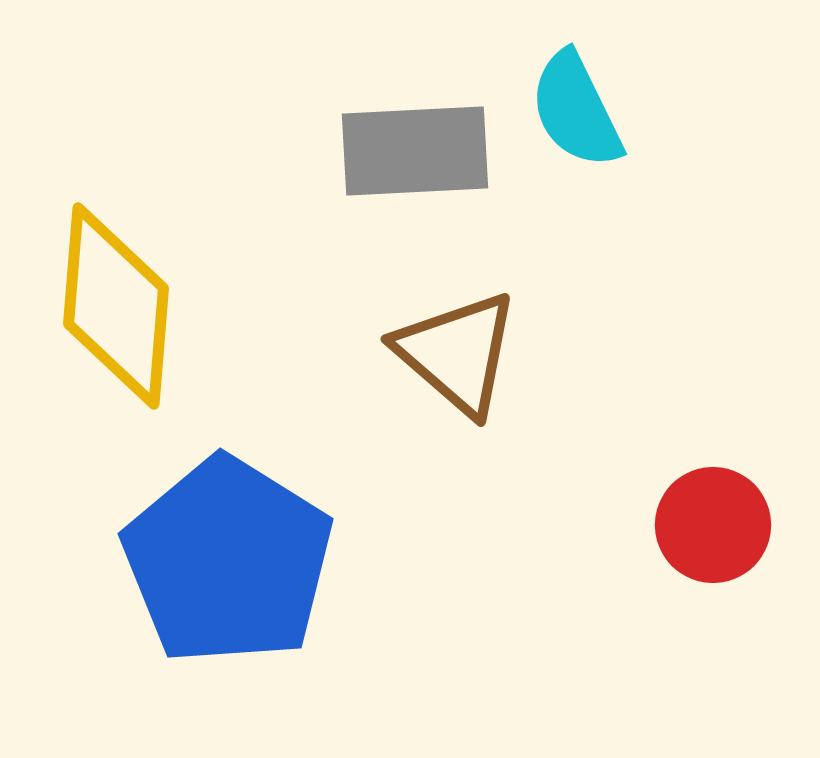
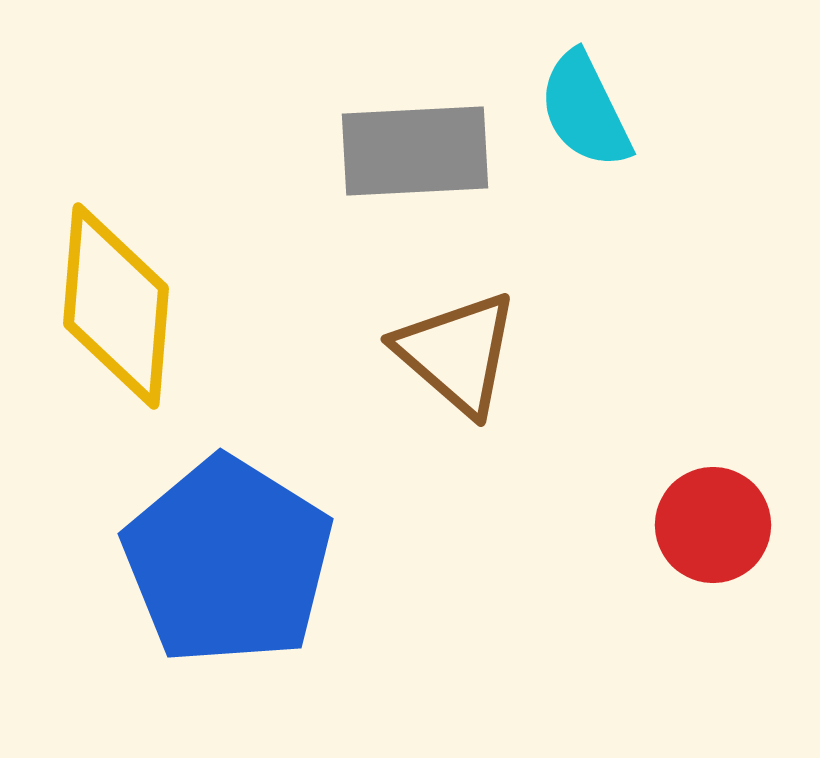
cyan semicircle: moved 9 px right
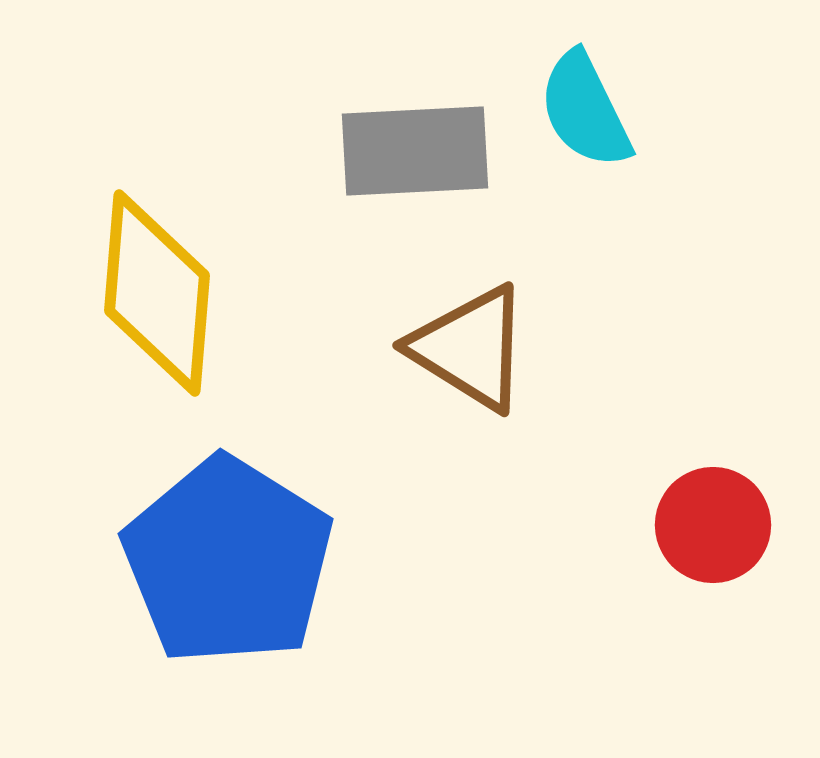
yellow diamond: moved 41 px right, 13 px up
brown triangle: moved 13 px right, 5 px up; rotated 9 degrees counterclockwise
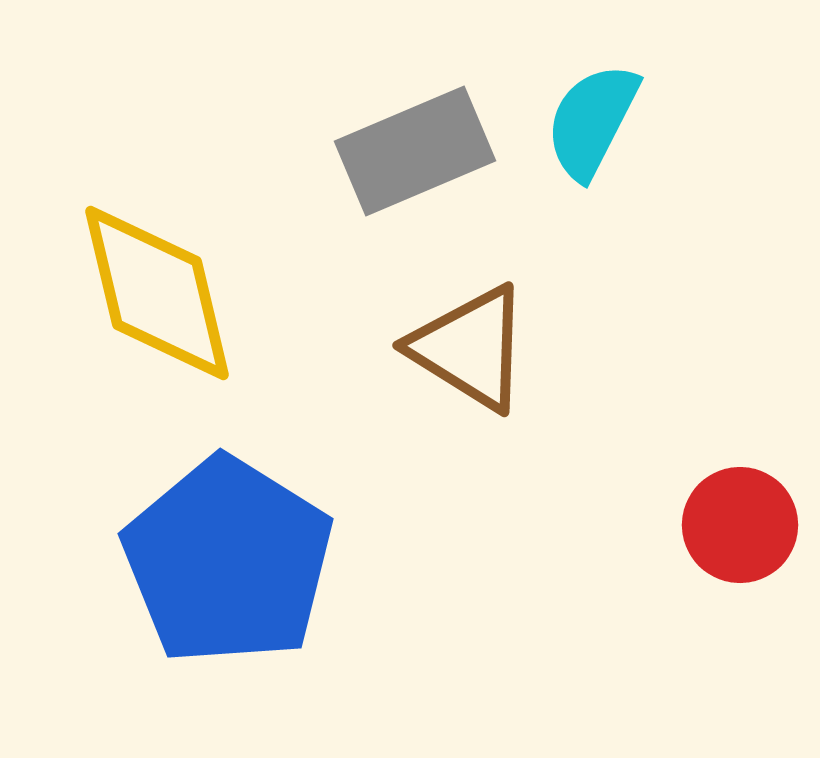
cyan semicircle: moved 7 px right, 11 px down; rotated 53 degrees clockwise
gray rectangle: rotated 20 degrees counterclockwise
yellow diamond: rotated 18 degrees counterclockwise
red circle: moved 27 px right
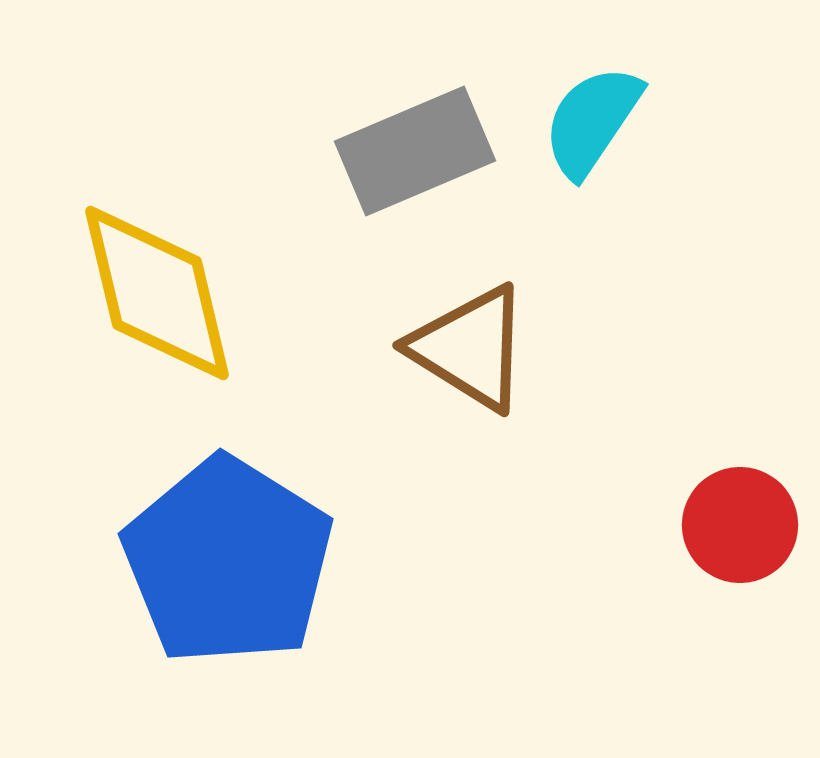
cyan semicircle: rotated 7 degrees clockwise
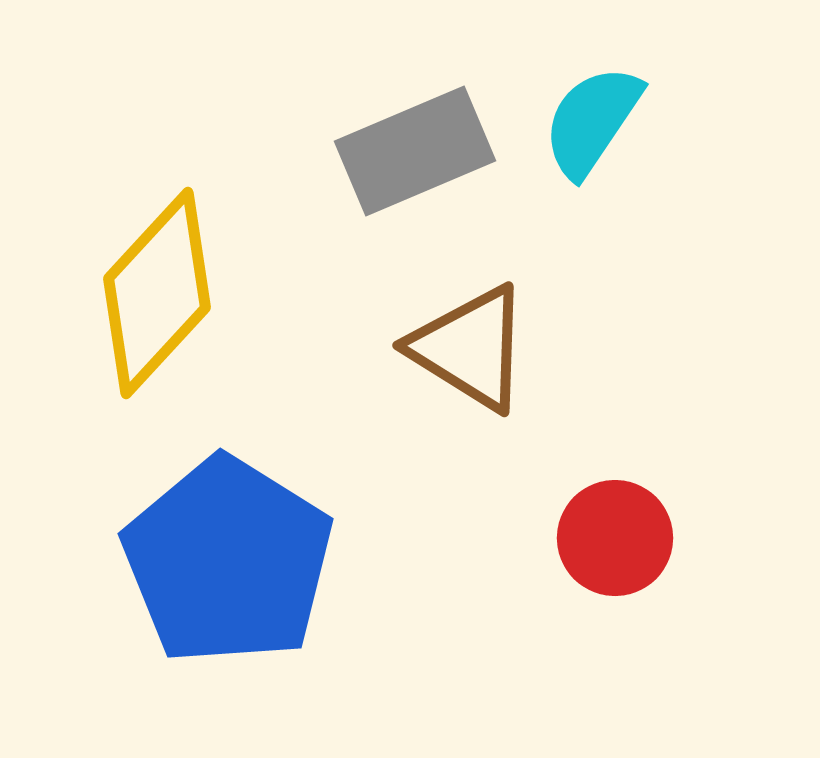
yellow diamond: rotated 56 degrees clockwise
red circle: moved 125 px left, 13 px down
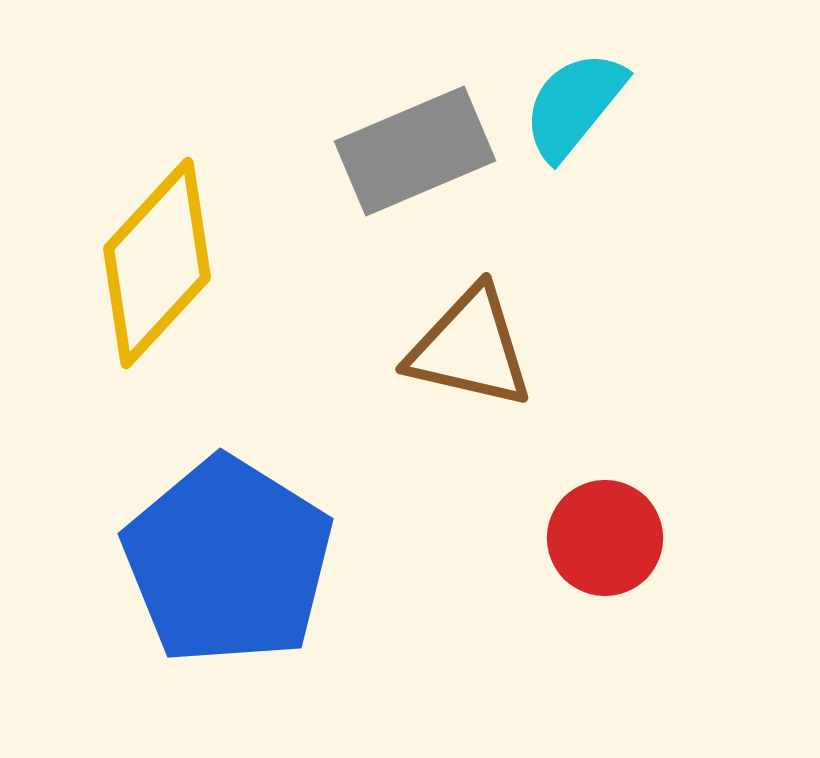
cyan semicircle: moved 18 px left, 16 px up; rotated 5 degrees clockwise
yellow diamond: moved 30 px up
brown triangle: rotated 19 degrees counterclockwise
red circle: moved 10 px left
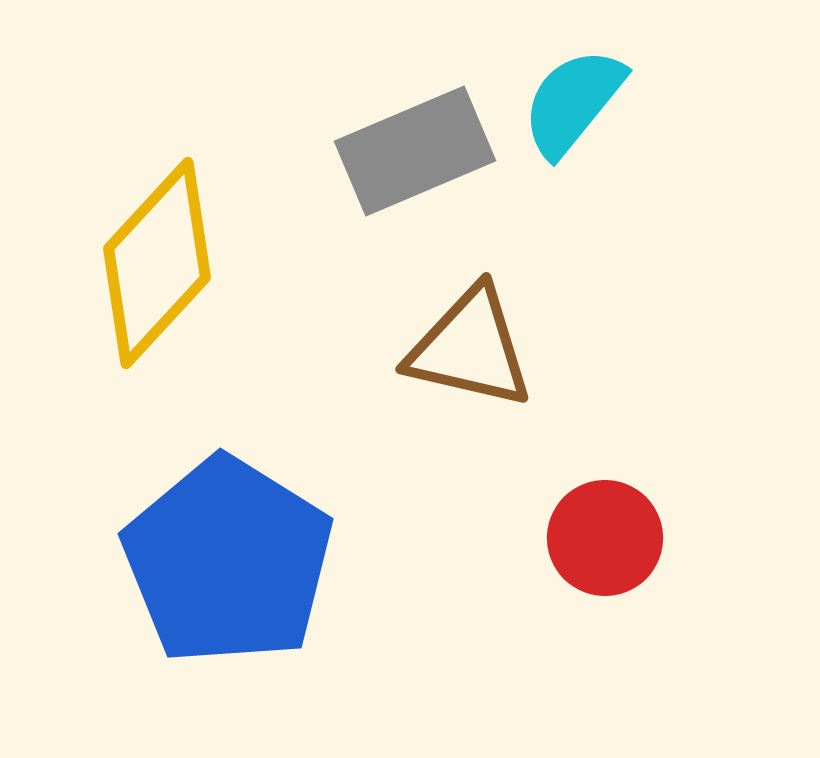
cyan semicircle: moved 1 px left, 3 px up
